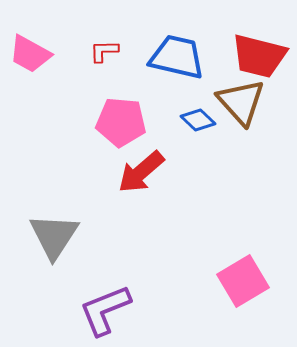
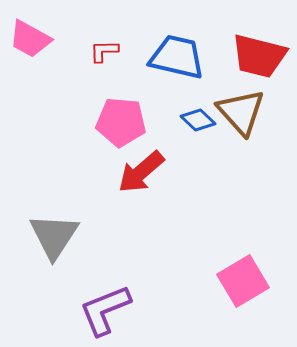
pink trapezoid: moved 15 px up
brown triangle: moved 10 px down
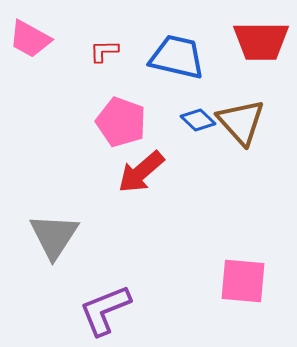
red trapezoid: moved 2 px right, 15 px up; rotated 14 degrees counterclockwise
brown triangle: moved 10 px down
pink pentagon: rotated 15 degrees clockwise
pink square: rotated 36 degrees clockwise
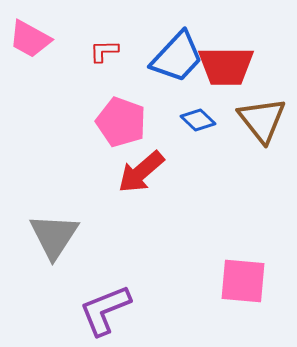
red trapezoid: moved 35 px left, 25 px down
blue trapezoid: rotated 120 degrees clockwise
brown triangle: moved 21 px right, 2 px up; rotated 4 degrees clockwise
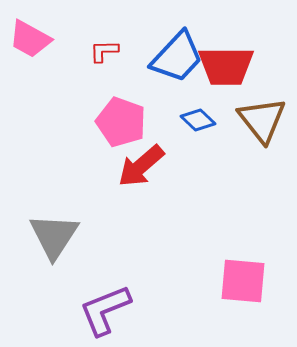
red arrow: moved 6 px up
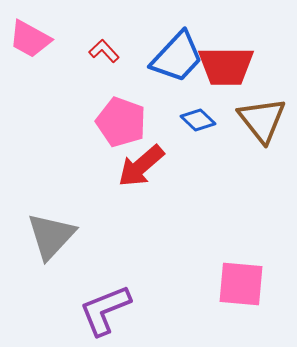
red L-shape: rotated 48 degrees clockwise
gray triangle: moved 3 px left; rotated 10 degrees clockwise
pink square: moved 2 px left, 3 px down
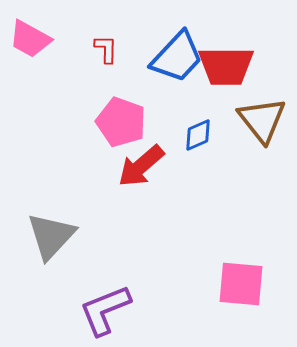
red L-shape: moved 2 px right, 2 px up; rotated 44 degrees clockwise
blue diamond: moved 15 px down; rotated 68 degrees counterclockwise
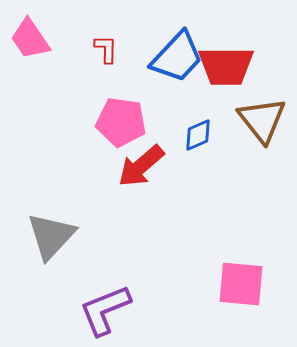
pink trapezoid: rotated 27 degrees clockwise
pink pentagon: rotated 12 degrees counterclockwise
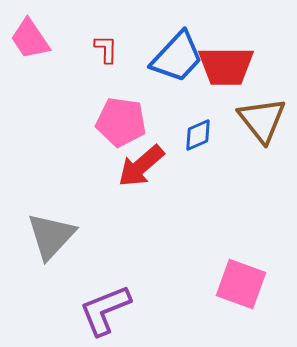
pink square: rotated 15 degrees clockwise
